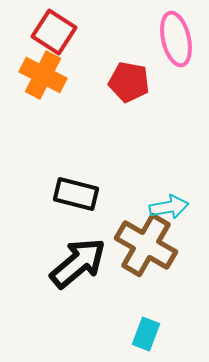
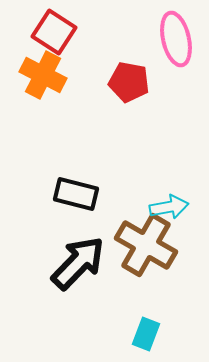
black arrow: rotated 6 degrees counterclockwise
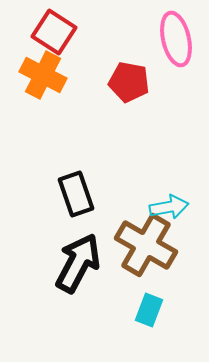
black rectangle: rotated 57 degrees clockwise
black arrow: rotated 16 degrees counterclockwise
cyan rectangle: moved 3 px right, 24 px up
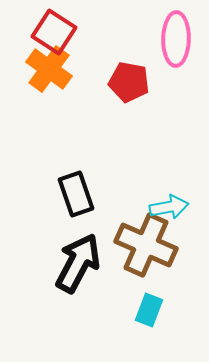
pink ellipse: rotated 14 degrees clockwise
orange cross: moved 6 px right, 6 px up; rotated 9 degrees clockwise
brown cross: rotated 6 degrees counterclockwise
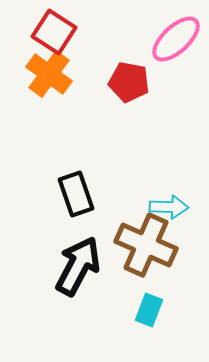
pink ellipse: rotated 46 degrees clockwise
orange cross: moved 5 px down
cyan arrow: rotated 12 degrees clockwise
black arrow: moved 3 px down
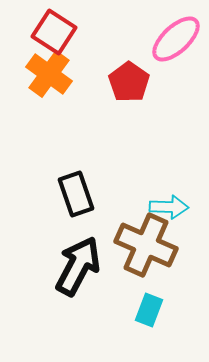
red pentagon: rotated 24 degrees clockwise
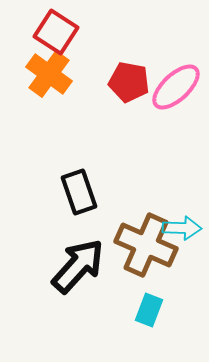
red square: moved 2 px right
pink ellipse: moved 48 px down
red pentagon: rotated 24 degrees counterclockwise
black rectangle: moved 3 px right, 2 px up
cyan arrow: moved 13 px right, 21 px down
black arrow: rotated 14 degrees clockwise
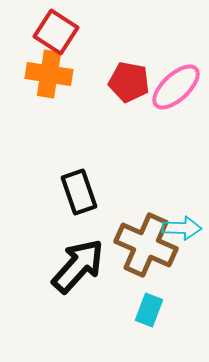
orange cross: rotated 27 degrees counterclockwise
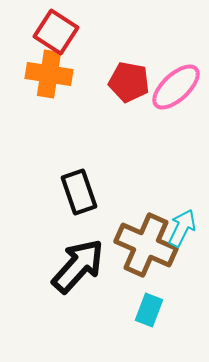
cyan arrow: rotated 66 degrees counterclockwise
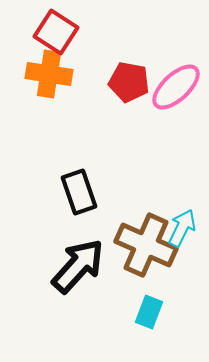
cyan rectangle: moved 2 px down
